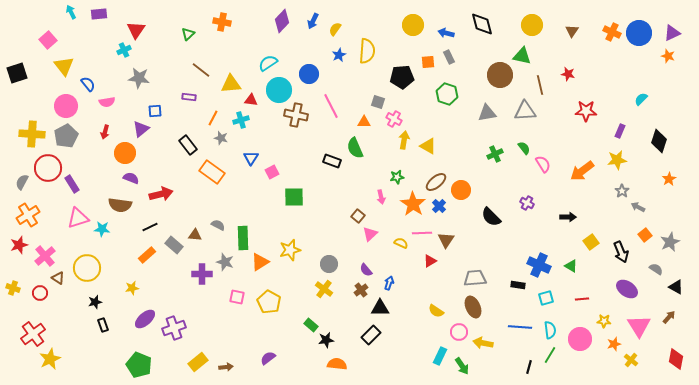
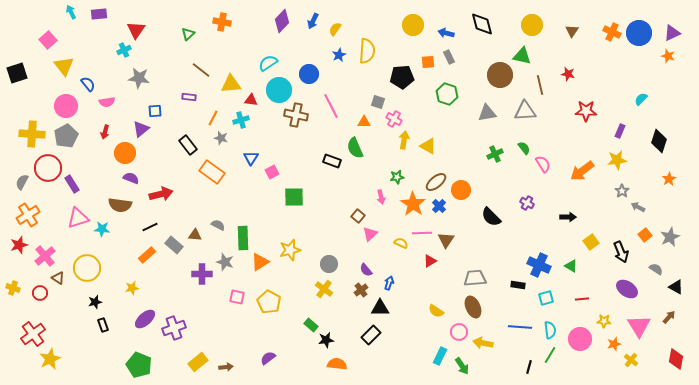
gray star at (670, 242): moved 5 px up
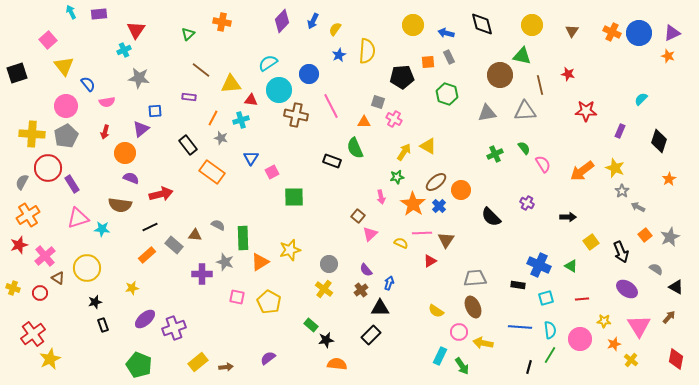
yellow arrow at (404, 140): moved 12 px down; rotated 24 degrees clockwise
yellow star at (617, 160): moved 2 px left, 8 px down; rotated 30 degrees clockwise
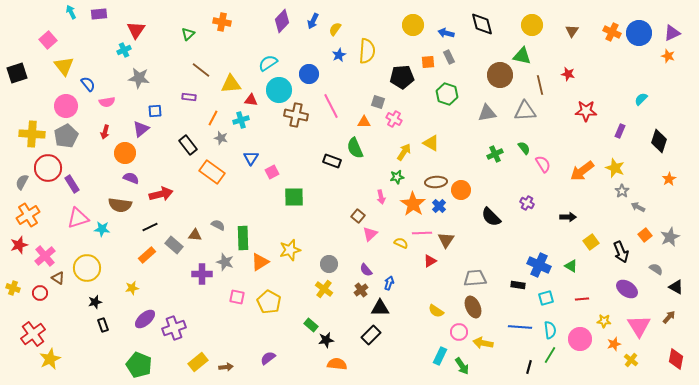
yellow triangle at (428, 146): moved 3 px right, 3 px up
brown ellipse at (436, 182): rotated 35 degrees clockwise
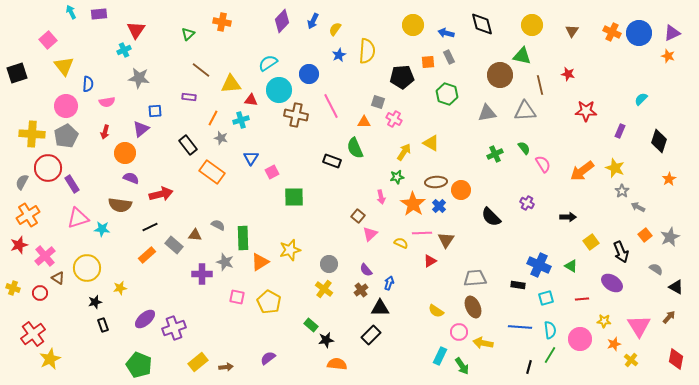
blue semicircle at (88, 84): rotated 42 degrees clockwise
yellow star at (132, 288): moved 12 px left
purple ellipse at (627, 289): moved 15 px left, 6 px up
